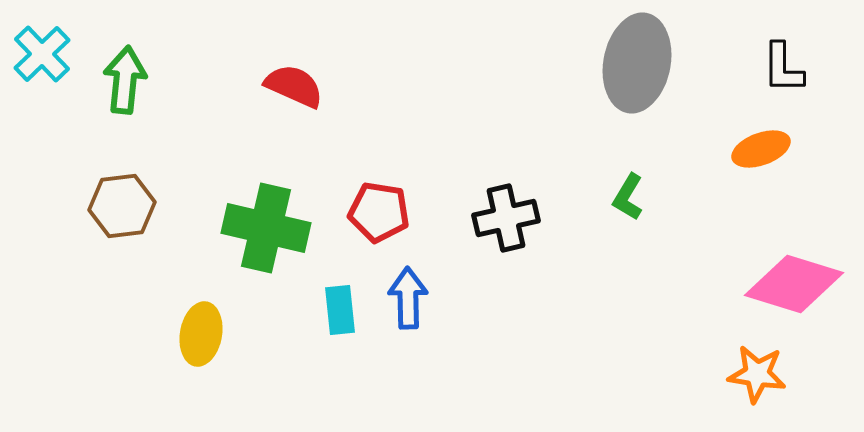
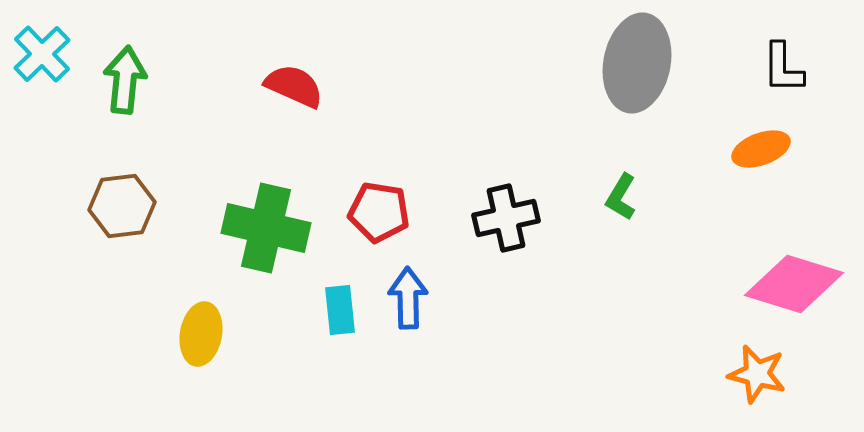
green L-shape: moved 7 px left
orange star: rotated 6 degrees clockwise
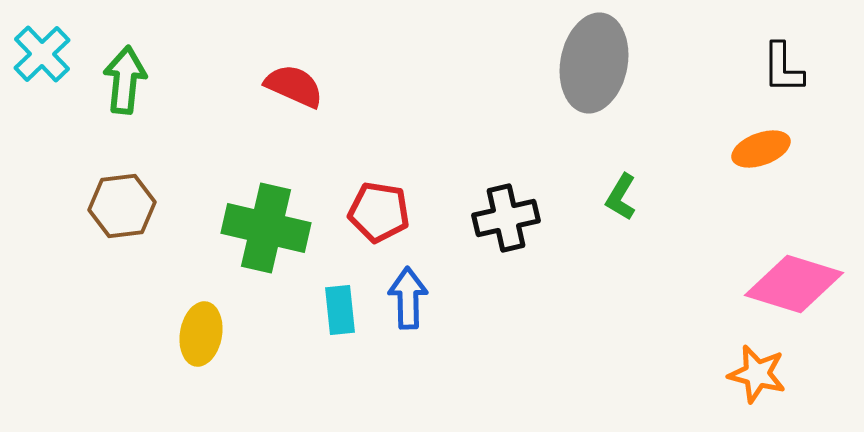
gray ellipse: moved 43 px left
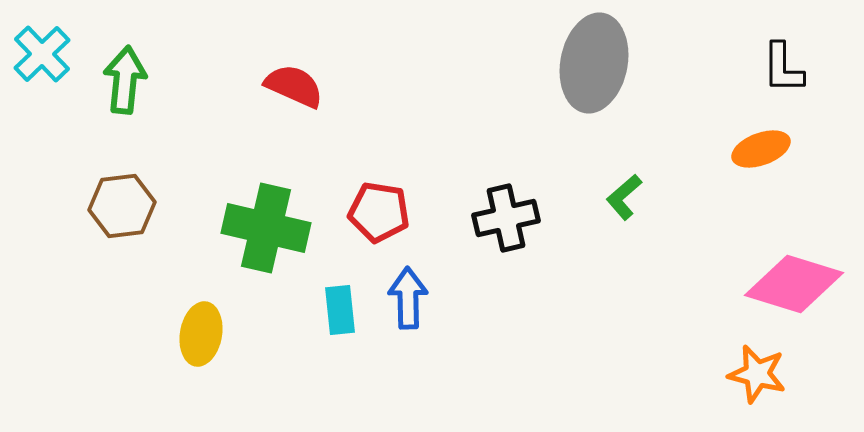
green L-shape: moved 3 px right; rotated 18 degrees clockwise
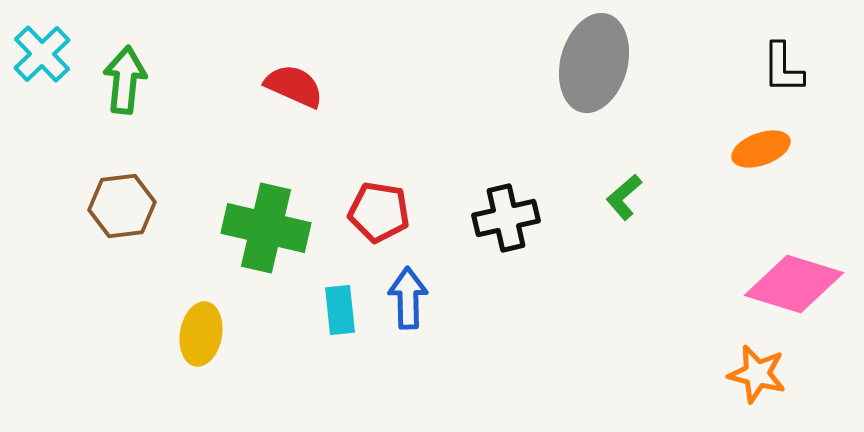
gray ellipse: rotated 4 degrees clockwise
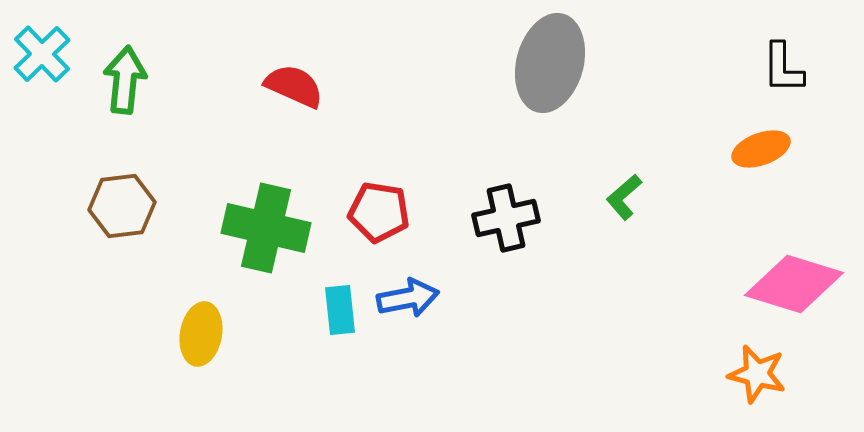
gray ellipse: moved 44 px left
blue arrow: rotated 80 degrees clockwise
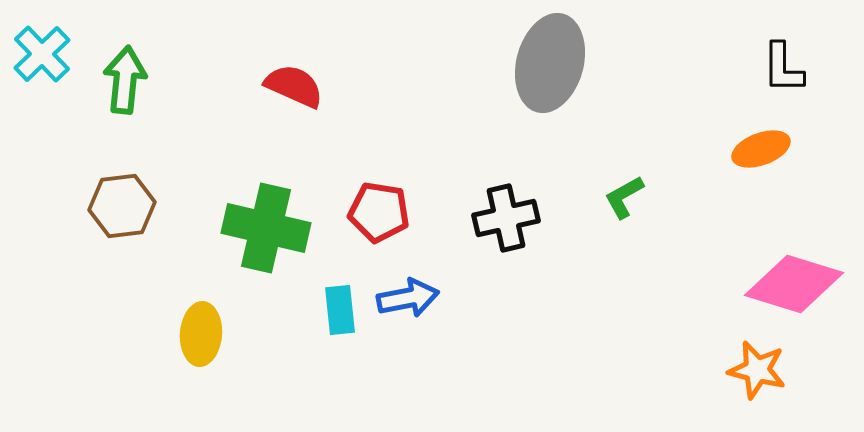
green L-shape: rotated 12 degrees clockwise
yellow ellipse: rotated 6 degrees counterclockwise
orange star: moved 4 px up
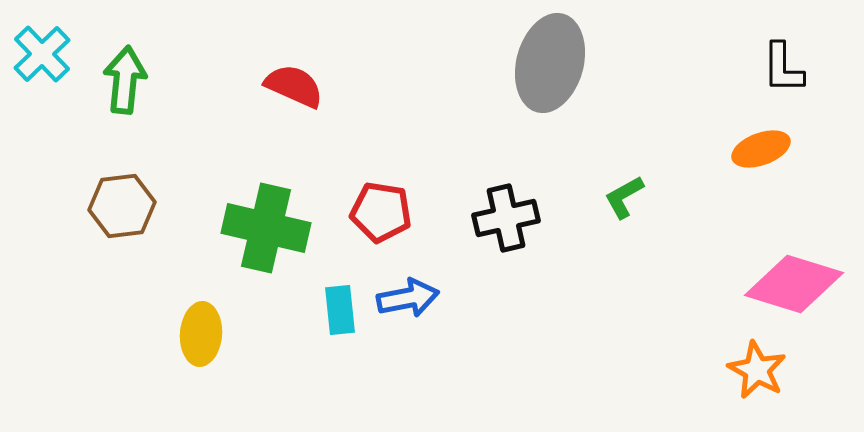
red pentagon: moved 2 px right
orange star: rotated 14 degrees clockwise
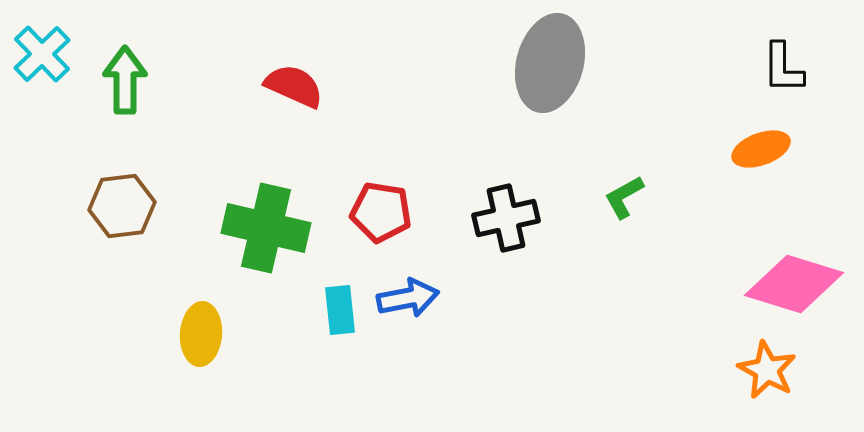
green arrow: rotated 6 degrees counterclockwise
orange star: moved 10 px right
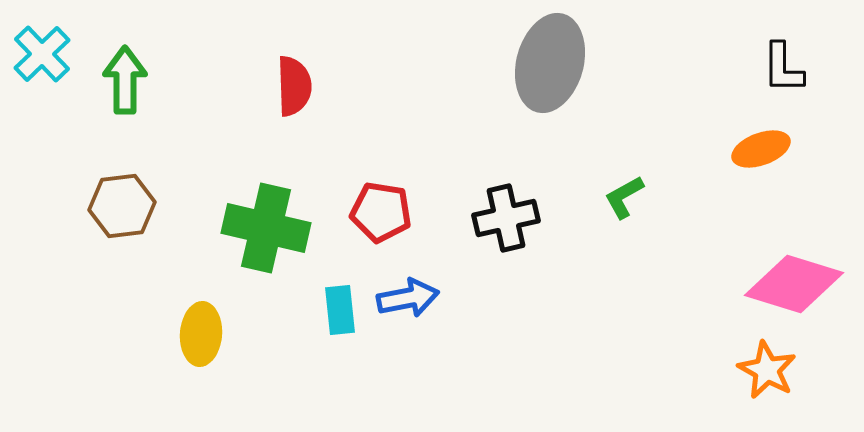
red semicircle: rotated 64 degrees clockwise
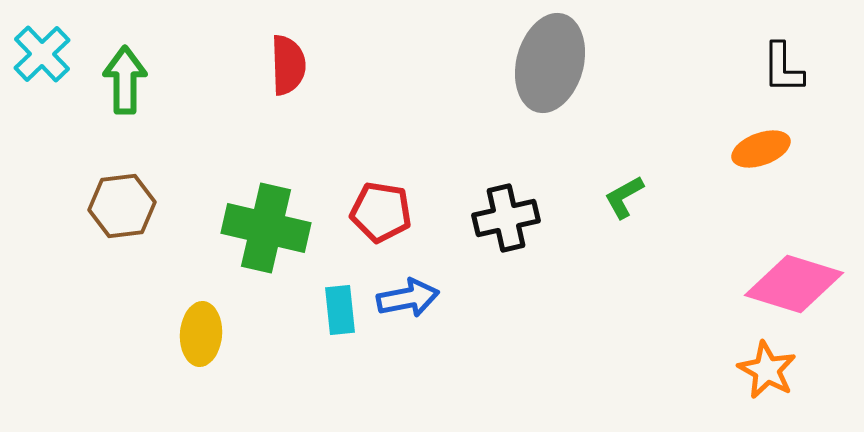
red semicircle: moved 6 px left, 21 px up
